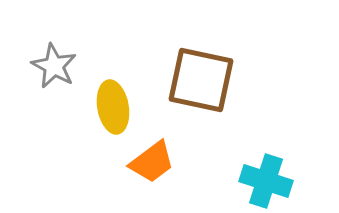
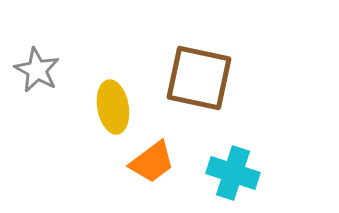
gray star: moved 17 px left, 4 px down
brown square: moved 2 px left, 2 px up
cyan cross: moved 33 px left, 8 px up
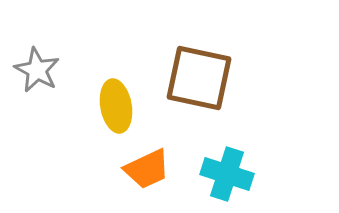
yellow ellipse: moved 3 px right, 1 px up
orange trapezoid: moved 5 px left, 7 px down; rotated 12 degrees clockwise
cyan cross: moved 6 px left, 1 px down
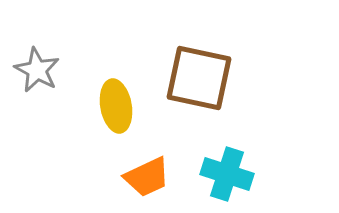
orange trapezoid: moved 8 px down
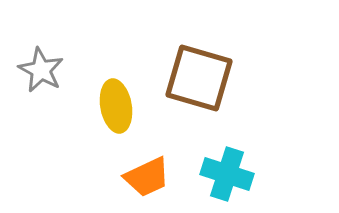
gray star: moved 4 px right
brown square: rotated 4 degrees clockwise
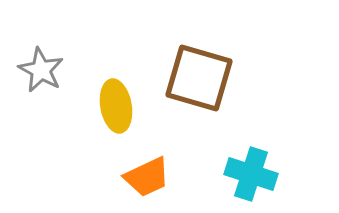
cyan cross: moved 24 px right
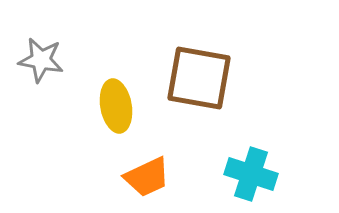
gray star: moved 10 px up; rotated 18 degrees counterclockwise
brown square: rotated 6 degrees counterclockwise
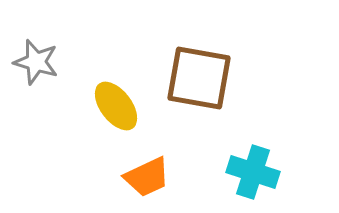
gray star: moved 5 px left, 2 px down; rotated 6 degrees clockwise
yellow ellipse: rotated 27 degrees counterclockwise
cyan cross: moved 2 px right, 2 px up
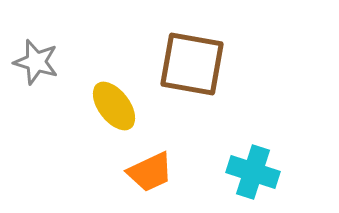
brown square: moved 7 px left, 14 px up
yellow ellipse: moved 2 px left
orange trapezoid: moved 3 px right, 5 px up
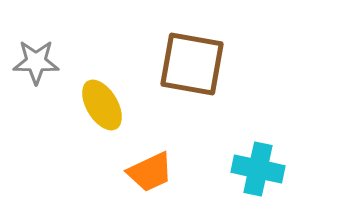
gray star: rotated 15 degrees counterclockwise
yellow ellipse: moved 12 px left, 1 px up; rotated 6 degrees clockwise
cyan cross: moved 5 px right, 3 px up; rotated 6 degrees counterclockwise
